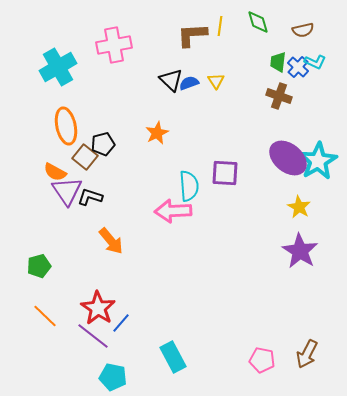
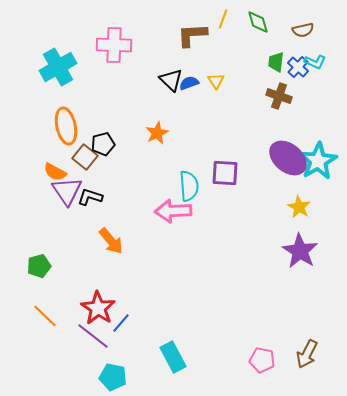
yellow line: moved 3 px right, 7 px up; rotated 12 degrees clockwise
pink cross: rotated 12 degrees clockwise
green trapezoid: moved 2 px left
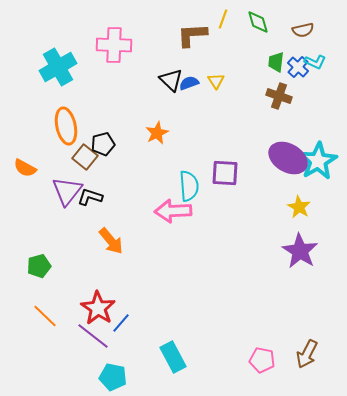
purple ellipse: rotated 9 degrees counterclockwise
orange semicircle: moved 30 px left, 4 px up
purple triangle: rotated 12 degrees clockwise
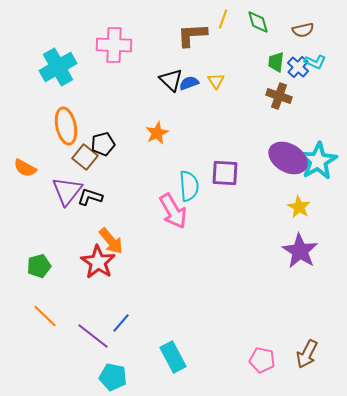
pink arrow: rotated 117 degrees counterclockwise
red star: moved 46 px up
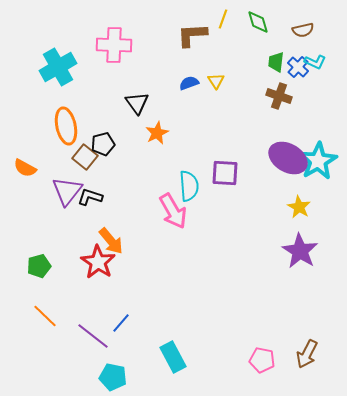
black triangle: moved 34 px left, 23 px down; rotated 10 degrees clockwise
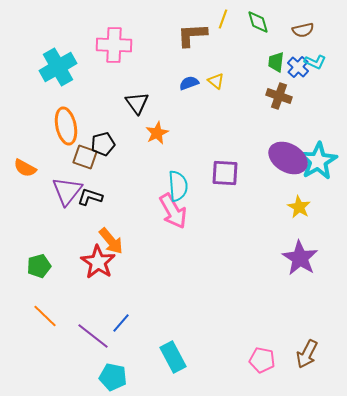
yellow triangle: rotated 18 degrees counterclockwise
brown square: rotated 20 degrees counterclockwise
cyan semicircle: moved 11 px left
purple star: moved 7 px down
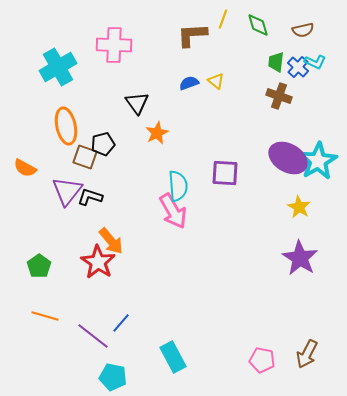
green diamond: moved 3 px down
green pentagon: rotated 20 degrees counterclockwise
orange line: rotated 28 degrees counterclockwise
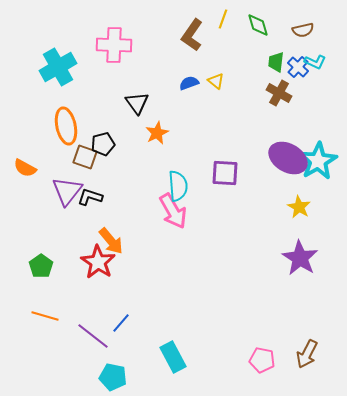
brown L-shape: rotated 52 degrees counterclockwise
brown cross: moved 3 px up; rotated 10 degrees clockwise
green pentagon: moved 2 px right
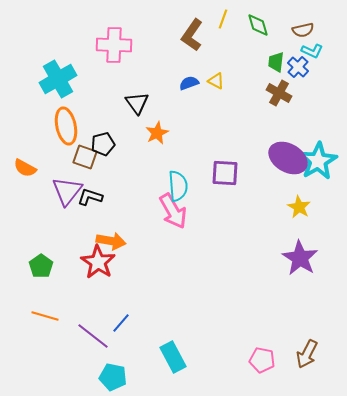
cyan L-shape: moved 3 px left, 11 px up
cyan cross: moved 12 px down
yellow triangle: rotated 12 degrees counterclockwise
orange arrow: rotated 40 degrees counterclockwise
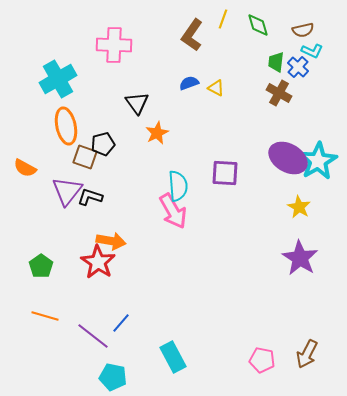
yellow triangle: moved 7 px down
